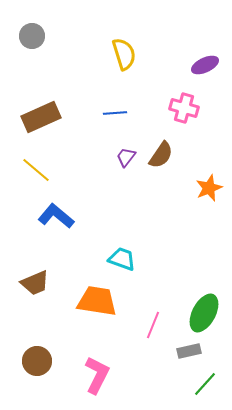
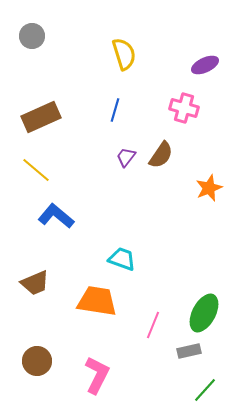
blue line: moved 3 px up; rotated 70 degrees counterclockwise
green line: moved 6 px down
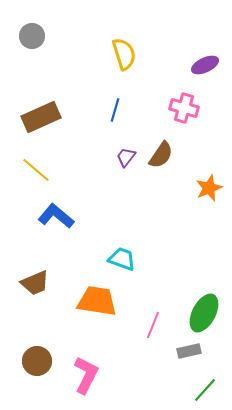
pink L-shape: moved 11 px left
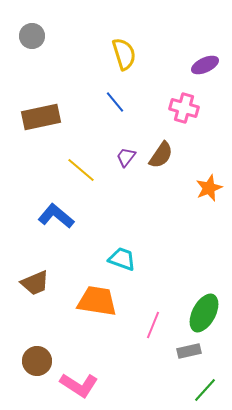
blue line: moved 8 px up; rotated 55 degrees counterclockwise
brown rectangle: rotated 12 degrees clockwise
yellow line: moved 45 px right
pink L-shape: moved 7 px left, 10 px down; rotated 96 degrees clockwise
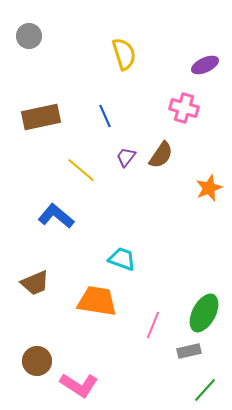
gray circle: moved 3 px left
blue line: moved 10 px left, 14 px down; rotated 15 degrees clockwise
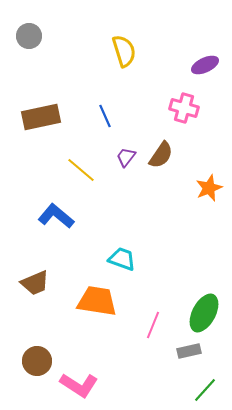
yellow semicircle: moved 3 px up
